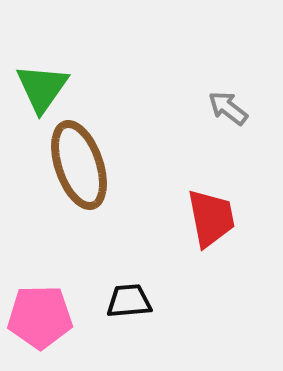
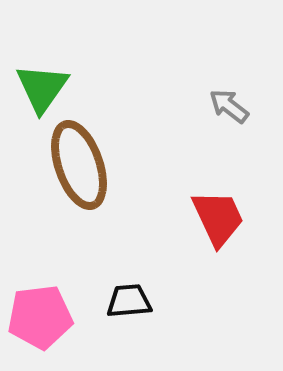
gray arrow: moved 1 px right, 2 px up
red trapezoid: moved 7 px right; rotated 14 degrees counterclockwise
pink pentagon: rotated 6 degrees counterclockwise
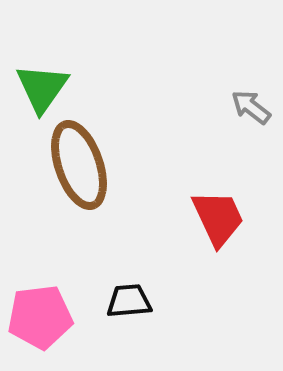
gray arrow: moved 22 px right, 1 px down
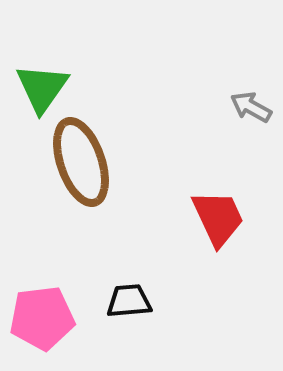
gray arrow: rotated 9 degrees counterclockwise
brown ellipse: moved 2 px right, 3 px up
pink pentagon: moved 2 px right, 1 px down
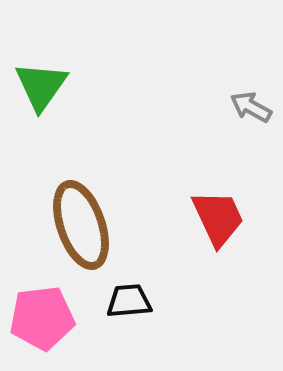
green triangle: moved 1 px left, 2 px up
brown ellipse: moved 63 px down
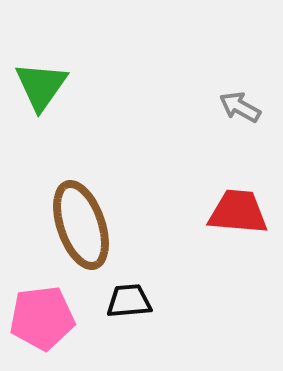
gray arrow: moved 11 px left
red trapezoid: moved 20 px right, 6 px up; rotated 60 degrees counterclockwise
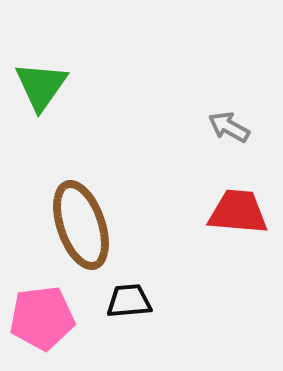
gray arrow: moved 11 px left, 20 px down
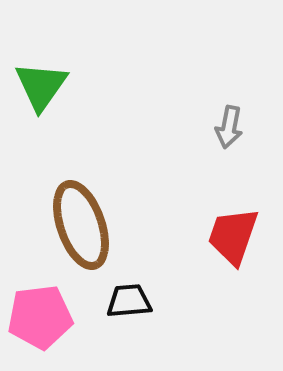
gray arrow: rotated 108 degrees counterclockwise
red trapezoid: moved 5 px left, 24 px down; rotated 76 degrees counterclockwise
pink pentagon: moved 2 px left, 1 px up
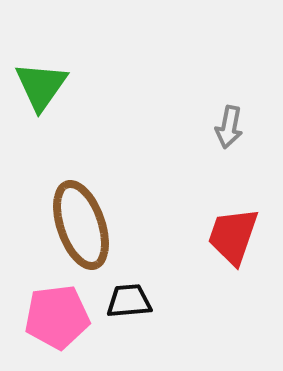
pink pentagon: moved 17 px right
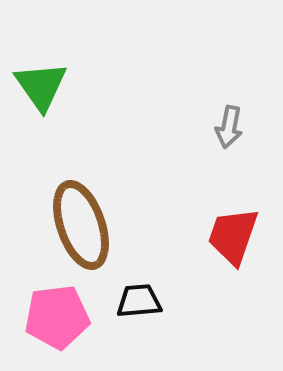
green triangle: rotated 10 degrees counterclockwise
black trapezoid: moved 10 px right
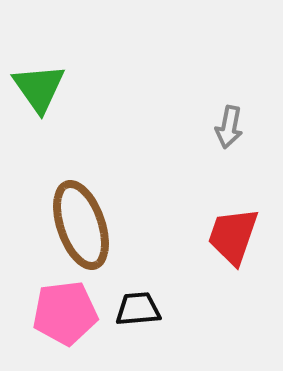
green triangle: moved 2 px left, 2 px down
black trapezoid: moved 1 px left, 8 px down
pink pentagon: moved 8 px right, 4 px up
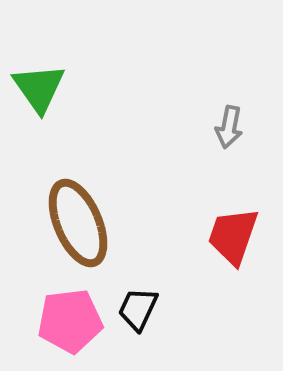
brown ellipse: moved 3 px left, 2 px up; rotated 4 degrees counterclockwise
black trapezoid: rotated 60 degrees counterclockwise
pink pentagon: moved 5 px right, 8 px down
